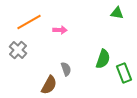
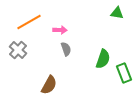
gray semicircle: moved 20 px up
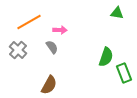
gray semicircle: moved 14 px left, 2 px up; rotated 16 degrees counterclockwise
green semicircle: moved 3 px right, 2 px up
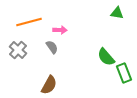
orange line: rotated 15 degrees clockwise
green semicircle: rotated 120 degrees clockwise
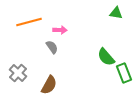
green triangle: moved 1 px left
gray cross: moved 23 px down
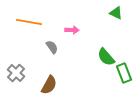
green triangle: rotated 16 degrees clockwise
orange line: rotated 25 degrees clockwise
pink arrow: moved 12 px right
gray cross: moved 2 px left
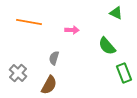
gray semicircle: moved 2 px right, 11 px down; rotated 128 degrees counterclockwise
green semicircle: moved 1 px right, 11 px up
gray cross: moved 2 px right
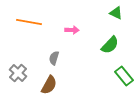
green semicircle: moved 3 px right, 1 px up; rotated 96 degrees counterclockwise
green rectangle: moved 3 px down; rotated 18 degrees counterclockwise
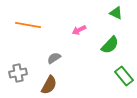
orange line: moved 1 px left, 3 px down
pink arrow: moved 7 px right; rotated 152 degrees clockwise
gray semicircle: rotated 40 degrees clockwise
gray cross: rotated 36 degrees clockwise
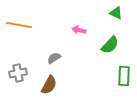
orange line: moved 9 px left
pink arrow: rotated 40 degrees clockwise
green rectangle: rotated 42 degrees clockwise
